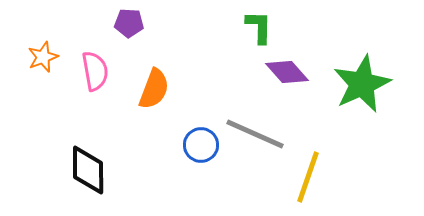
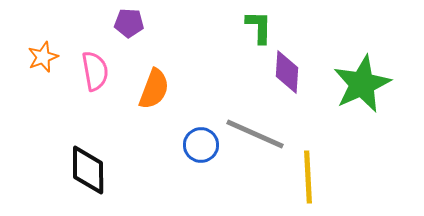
purple diamond: rotated 45 degrees clockwise
yellow line: rotated 22 degrees counterclockwise
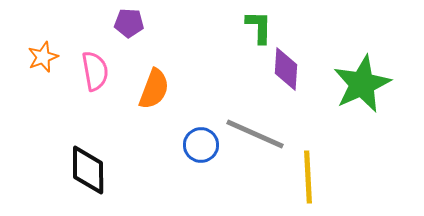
purple diamond: moved 1 px left, 3 px up
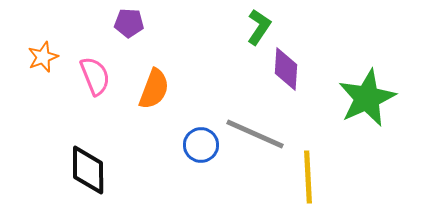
green L-shape: rotated 33 degrees clockwise
pink semicircle: moved 5 px down; rotated 12 degrees counterclockwise
green star: moved 5 px right, 14 px down
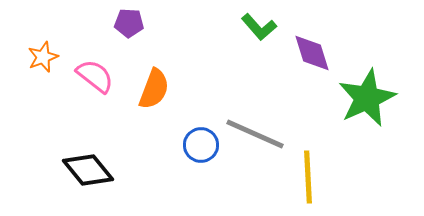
green L-shape: rotated 105 degrees clockwise
purple diamond: moved 26 px right, 16 px up; rotated 21 degrees counterclockwise
pink semicircle: rotated 30 degrees counterclockwise
black diamond: rotated 39 degrees counterclockwise
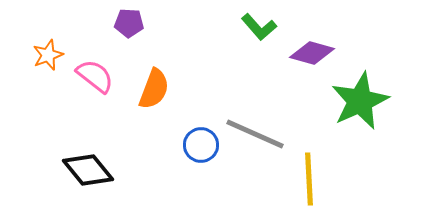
purple diamond: rotated 57 degrees counterclockwise
orange star: moved 5 px right, 2 px up
green star: moved 7 px left, 3 px down
yellow line: moved 1 px right, 2 px down
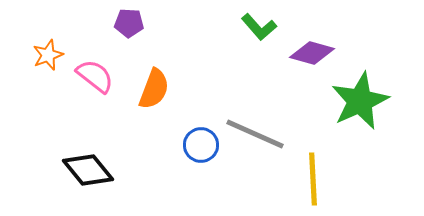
yellow line: moved 4 px right
